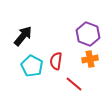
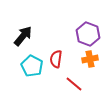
red semicircle: moved 2 px up
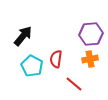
purple hexagon: moved 3 px right; rotated 25 degrees counterclockwise
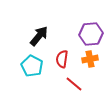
black arrow: moved 16 px right
red semicircle: moved 6 px right
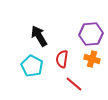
black arrow: rotated 70 degrees counterclockwise
orange cross: moved 2 px right; rotated 28 degrees clockwise
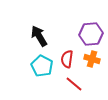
red semicircle: moved 5 px right
cyan pentagon: moved 10 px right
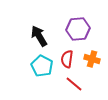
purple hexagon: moved 13 px left, 5 px up
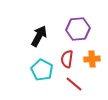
black arrow: rotated 60 degrees clockwise
orange cross: rotated 21 degrees counterclockwise
cyan pentagon: moved 4 px down
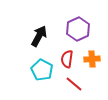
purple hexagon: rotated 20 degrees counterclockwise
